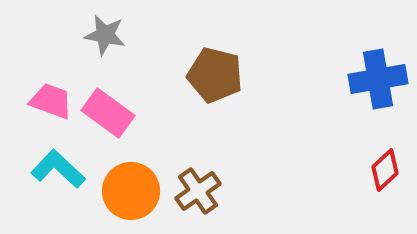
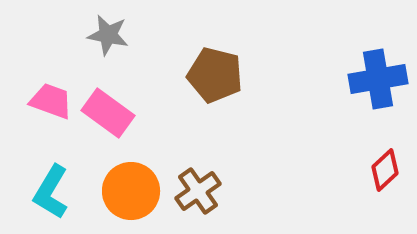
gray star: moved 3 px right
cyan L-shape: moved 7 px left, 23 px down; rotated 102 degrees counterclockwise
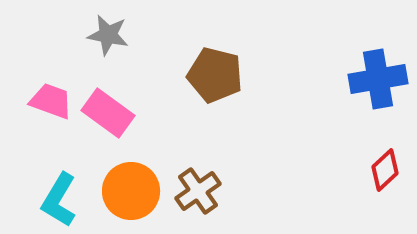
cyan L-shape: moved 8 px right, 8 px down
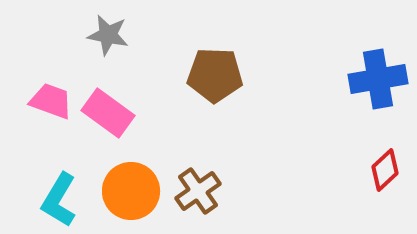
brown pentagon: rotated 12 degrees counterclockwise
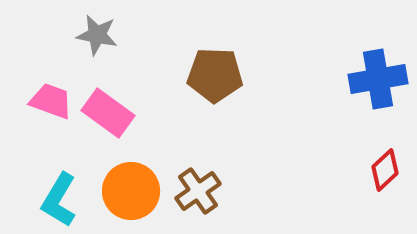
gray star: moved 11 px left
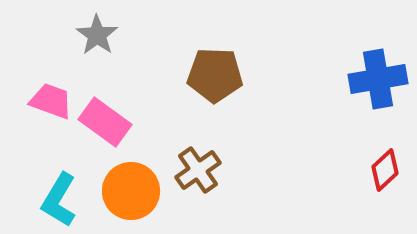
gray star: rotated 24 degrees clockwise
pink rectangle: moved 3 px left, 9 px down
brown cross: moved 21 px up
